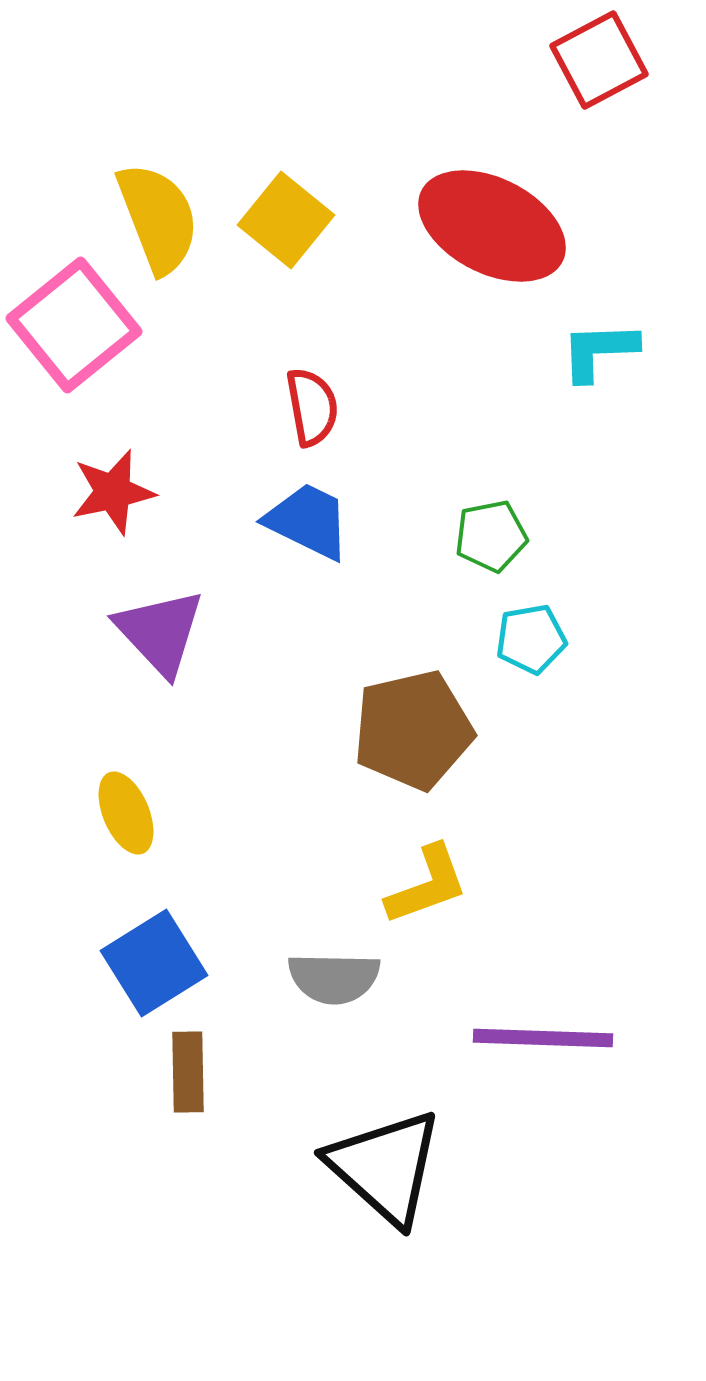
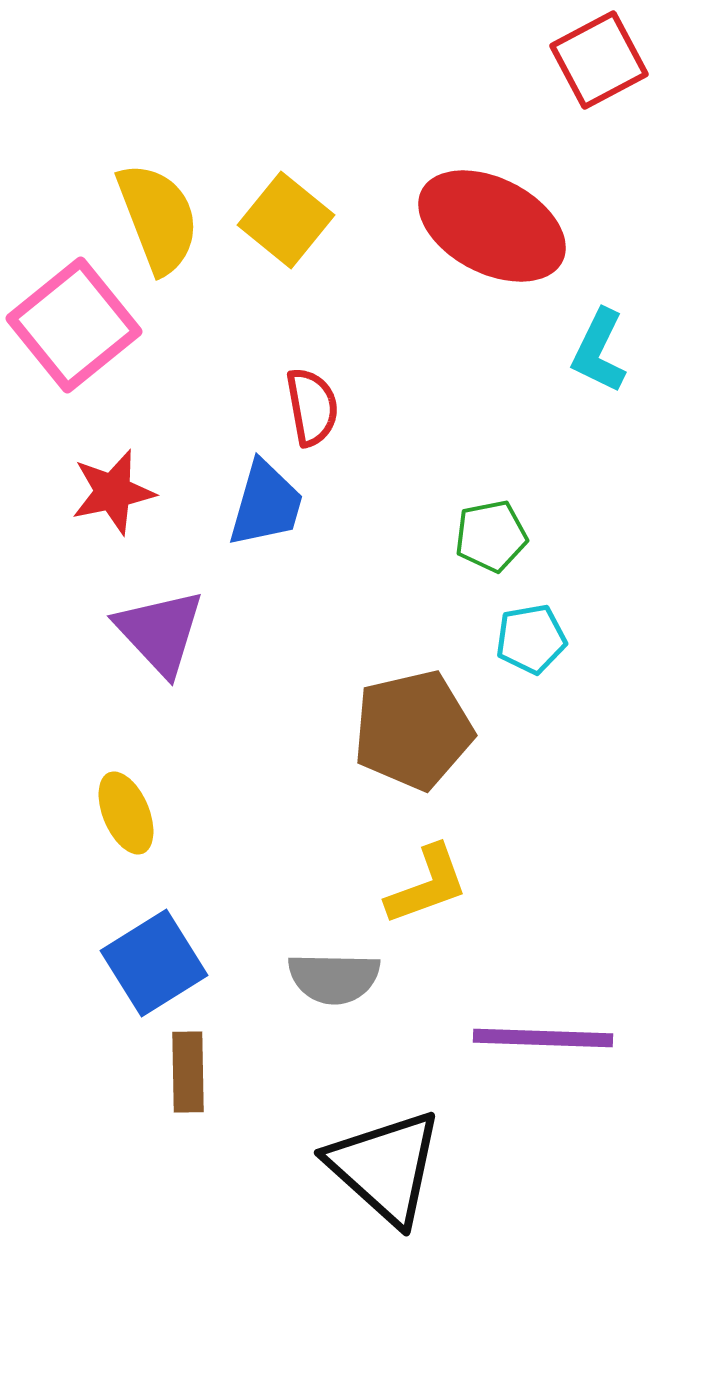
cyan L-shape: rotated 62 degrees counterclockwise
blue trapezoid: moved 42 px left, 17 px up; rotated 80 degrees clockwise
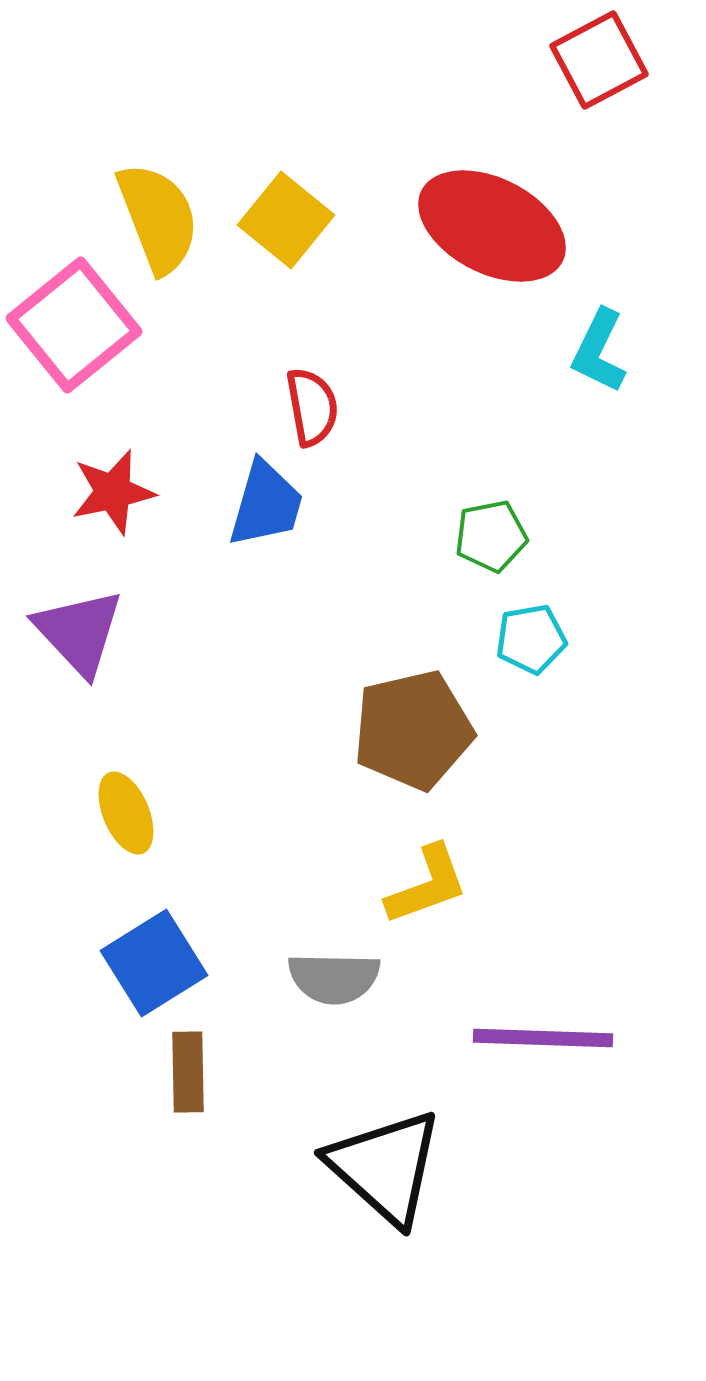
purple triangle: moved 81 px left
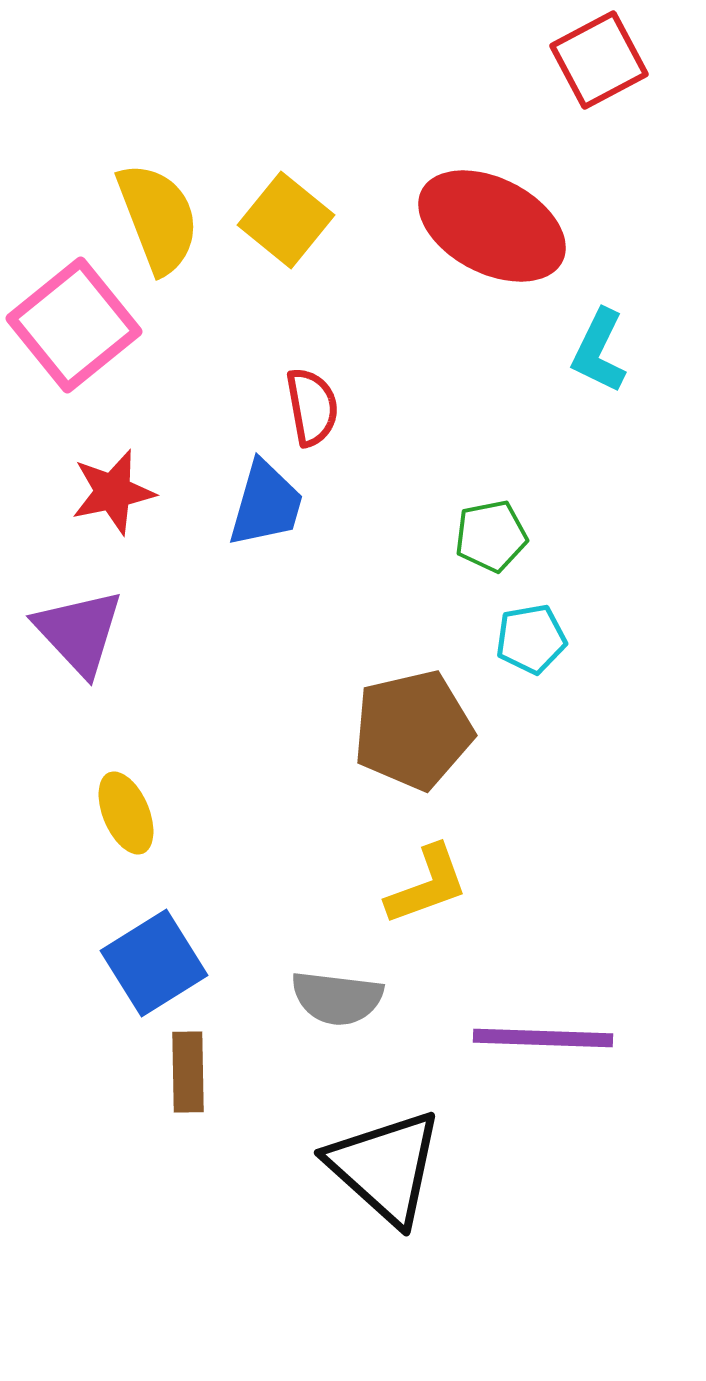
gray semicircle: moved 3 px right, 20 px down; rotated 6 degrees clockwise
